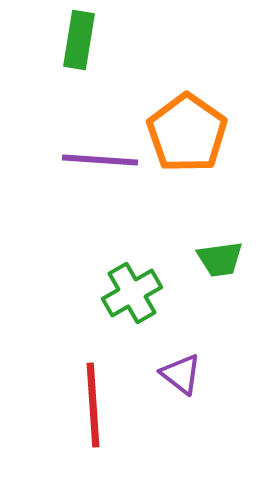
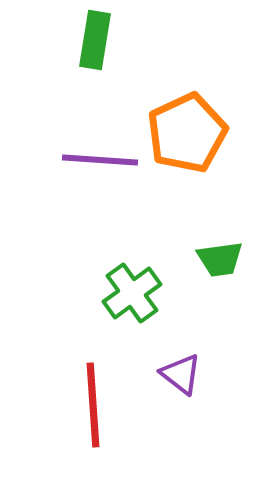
green rectangle: moved 16 px right
orange pentagon: rotated 12 degrees clockwise
green cross: rotated 6 degrees counterclockwise
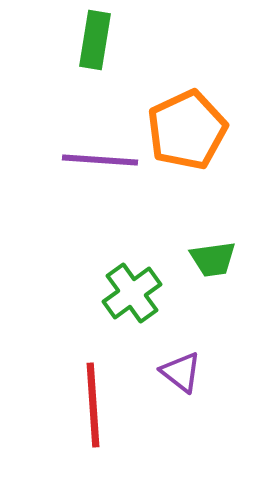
orange pentagon: moved 3 px up
green trapezoid: moved 7 px left
purple triangle: moved 2 px up
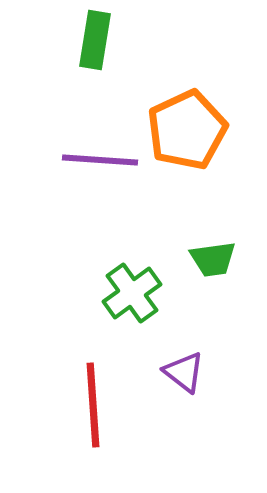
purple triangle: moved 3 px right
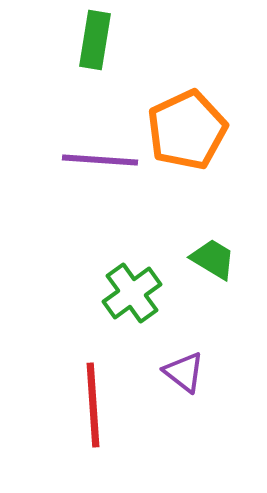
green trapezoid: rotated 141 degrees counterclockwise
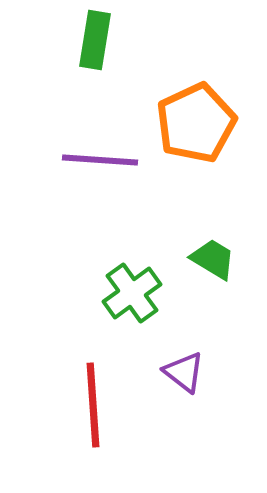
orange pentagon: moved 9 px right, 7 px up
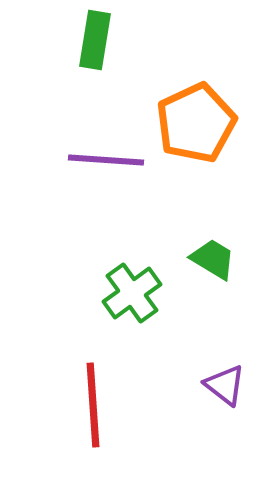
purple line: moved 6 px right
purple triangle: moved 41 px right, 13 px down
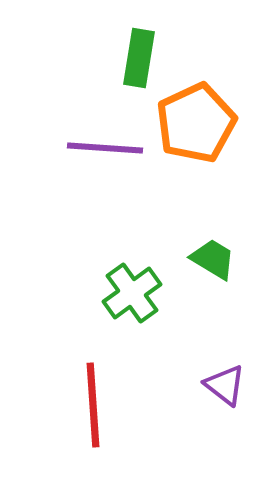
green rectangle: moved 44 px right, 18 px down
purple line: moved 1 px left, 12 px up
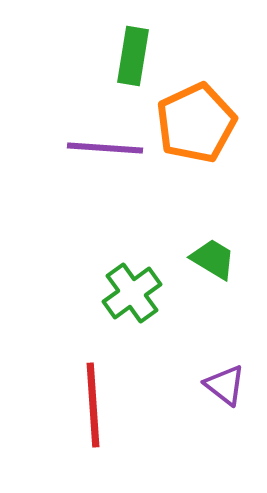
green rectangle: moved 6 px left, 2 px up
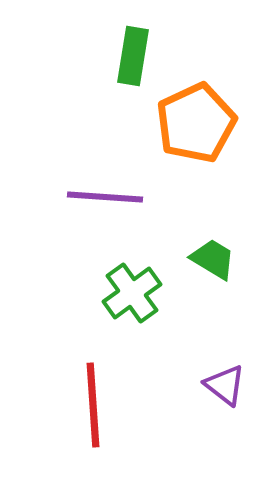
purple line: moved 49 px down
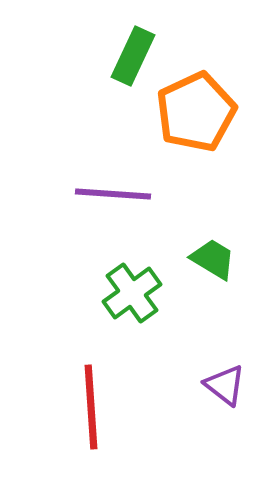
green rectangle: rotated 16 degrees clockwise
orange pentagon: moved 11 px up
purple line: moved 8 px right, 3 px up
red line: moved 2 px left, 2 px down
